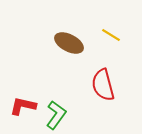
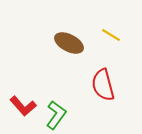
red L-shape: rotated 144 degrees counterclockwise
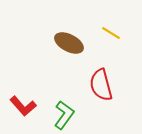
yellow line: moved 2 px up
red semicircle: moved 2 px left
green L-shape: moved 8 px right
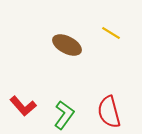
brown ellipse: moved 2 px left, 2 px down
red semicircle: moved 8 px right, 27 px down
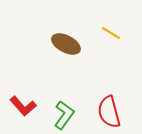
brown ellipse: moved 1 px left, 1 px up
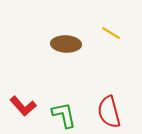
brown ellipse: rotated 24 degrees counterclockwise
green L-shape: rotated 48 degrees counterclockwise
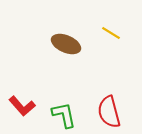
brown ellipse: rotated 20 degrees clockwise
red L-shape: moved 1 px left
